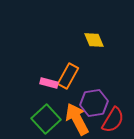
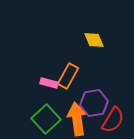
orange arrow: rotated 20 degrees clockwise
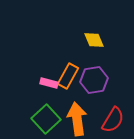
purple hexagon: moved 23 px up
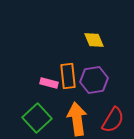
orange rectangle: rotated 35 degrees counterclockwise
green square: moved 9 px left, 1 px up
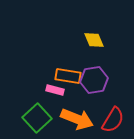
orange rectangle: rotated 75 degrees counterclockwise
pink rectangle: moved 6 px right, 7 px down
orange arrow: rotated 120 degrees clockwise
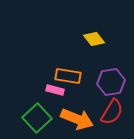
yellow diamond: moved 1 px up; rotated 15 degrees counterclockwise
purple hexagon: moved 17 px right, 2 px down
red semicircle: moved 1 px left, 8 px up
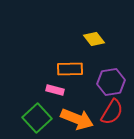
orange rectangle: moved 2 px right, 7 px up; rotated 10 degrees counterclockwise
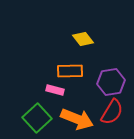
yellow diamond: moved 11 px left
orange rectangle: moved 2 px down
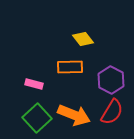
orange rectangle: moved 4 px up
purple hexagon: moved 2 px up; rotated 24 degrees counterclockwise
pink rectangle: moved 21 px left, 6 px up
orange arrow: moved 3 px left, 4 px up
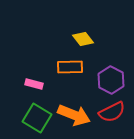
red semicircle: rotated 32 degrees clockwise
green square: rotated 16 degrees counterclockwise
